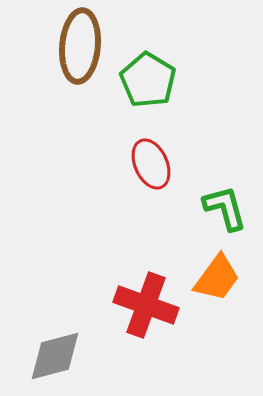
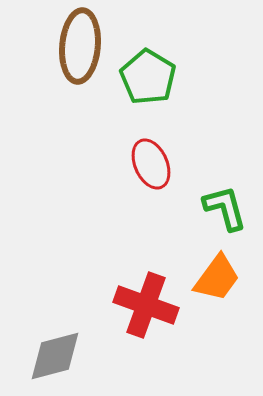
green pentagon: moved 3 px up
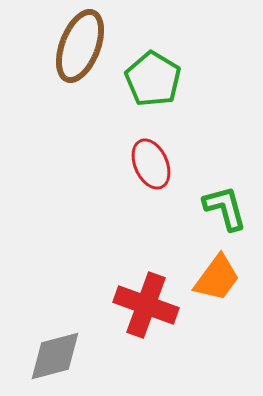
brown ellipse: rotated 16 degrees clockwise
green pentagon: moved 5 px right, 2 px down
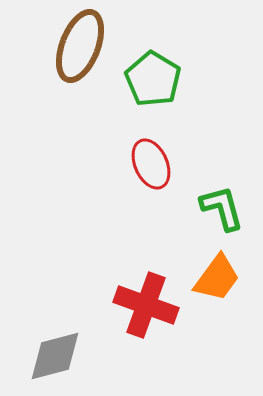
green L-shape: moved 3 px left
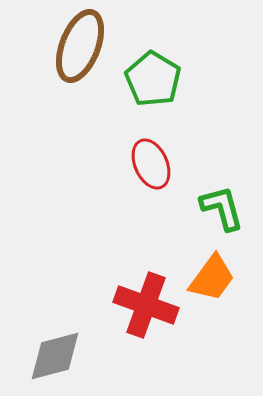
orange trapezoid: moved 5 px left
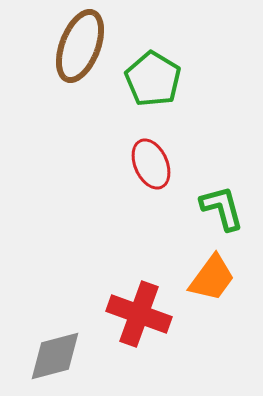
red cross: moved 7 px left, 9 px down
